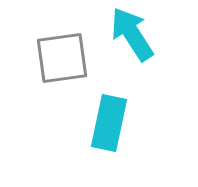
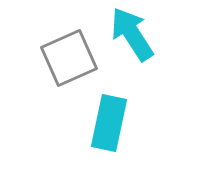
gray square: moved 7 px right; rotated 16 degrees counterclockwise
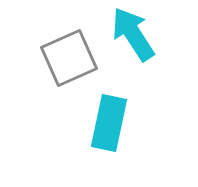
cyan arrow: moved 1 px right
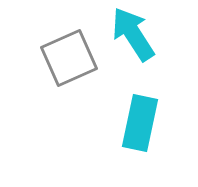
cyan rectangle: moved 31 px right
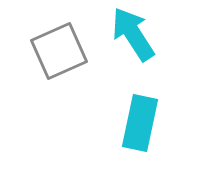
gray square: moved 10 px left, 7 px up
